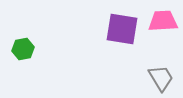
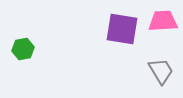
gray trapezoid: moved 7 px up
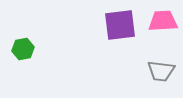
purple square: moved 2 px left, 4 px up; rotated 16 degrees counterclockwise
gray trapezoid: rotated 128 degrees clockwise
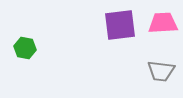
pink trapezoid: moved 2 px down
green hexagon: moved 2 px right, 1 px up; rotated 20 degrees clockwise
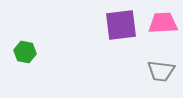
purple square: moved 1 px right
green hexagon: moved 4 px down
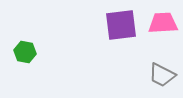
gray trapezoid: moved 1 px right, 4 px down; rotated 20 degrees clockwise
